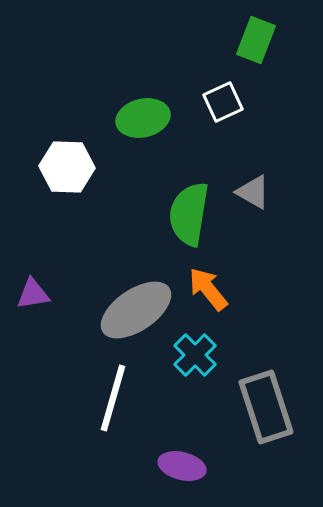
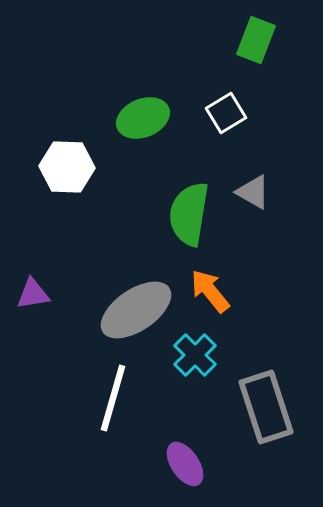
white square: moved 3 px right, 11 px down; rotated 6 degrees counterclockwise
green ellipse: rotated 9 degrees counterclockwise
orange arrow: moved 2 px right, 2 px down
purple ellipse: moved 3 px right, 2 px up; rotated 42 degrees clockwise
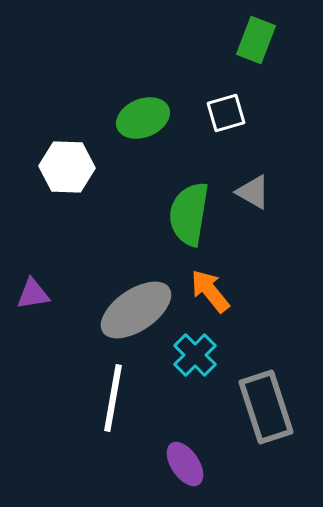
white square: rotated 15 degrees clockwise
white line: rotated 6 degrees counterclockwise
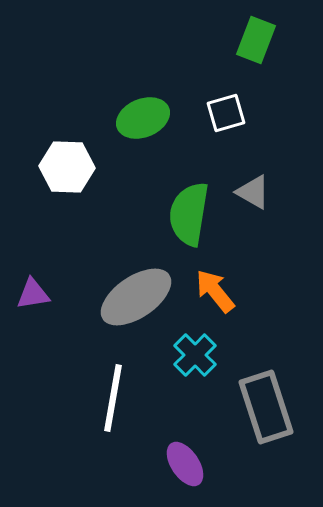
orange arrow: moved 5 px right
gray ellipse: moved 13 px up
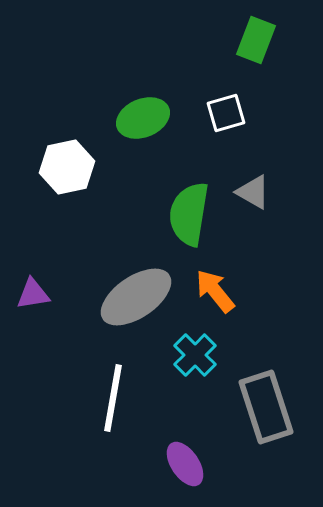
white hexagon: rotated 14 degrees counterclockwise
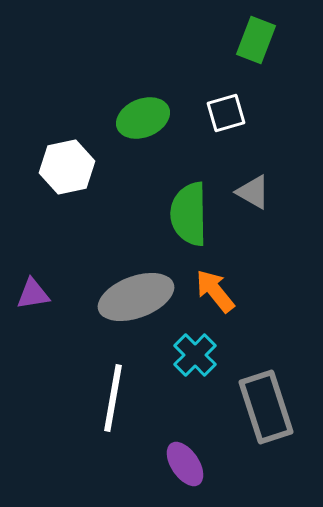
green semicircle: rotated 10 degrees counterclockwise
gray ellipse: rotated 14 degrees clockwise
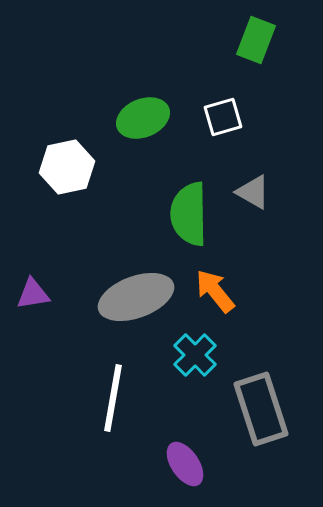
white square: moved 3 px left, 4 px down
gray rectangle: moved 5 px left, 2 px down
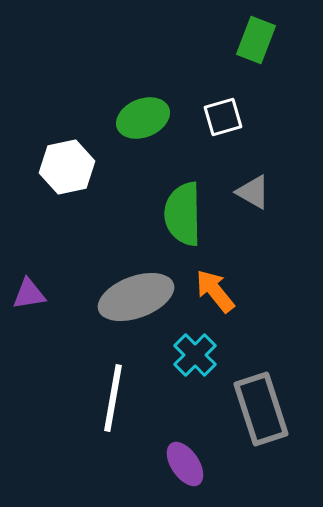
green semicircle: moved 6 px left
purple triangle: moved 4 px left
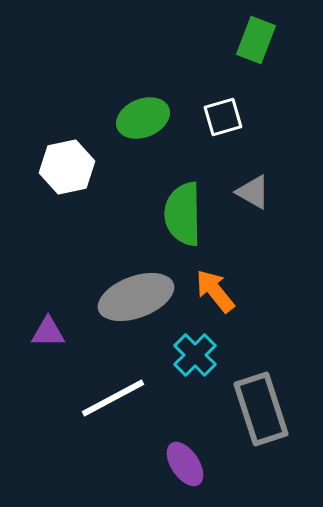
purple triangle: moved 19 px right, 38 px down; rotated 9 degrees clockwise
white line: rotated 52 degrees clockwise
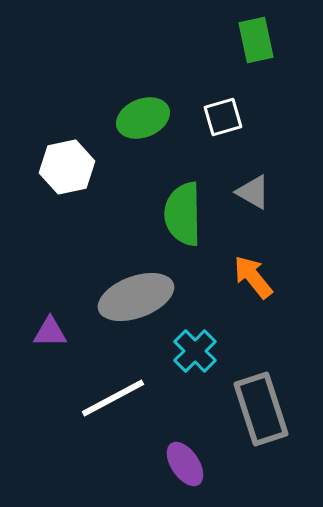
green rectangle: rotated 33 degrees counterclockwise
orange arrow: moved 38 px right, 14 px up
purple triangle: moved 2 px right
cyan cross: moved 4 px up
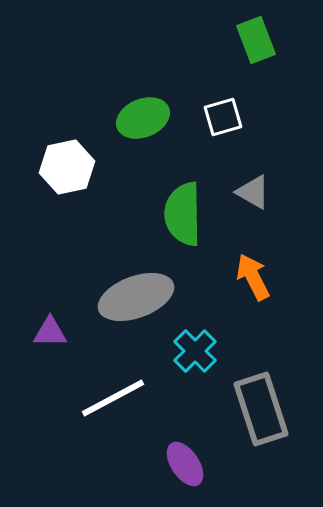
green rectangle: rotated 9 degrees counterclockwise
orange arrow: rotated 12 degrees clockwise
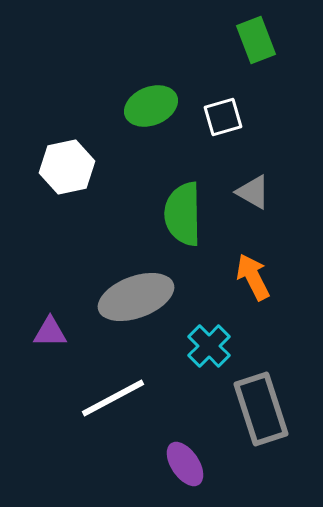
green ellipse: moved 8 px right, 12 px up
cyan cross: moved 14 px right, 5 px up
